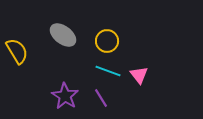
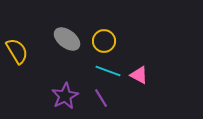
gray ellipse: moved 4 px right, 4 px down
yellow circle: moved 3 px left
pink triangle: rotated 24 degrees counterclockwise
purple star: rotated 12 degrees clockwise
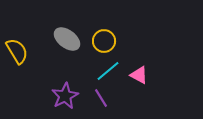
cyan line: rotated 60 degrees counterclockwise
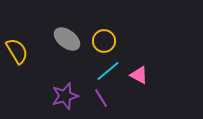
purple star: rotated 12 degrees clockwise
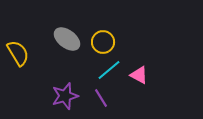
yellow circle: moved 1 px left, 1 px down
yellow semicircle: moved 1 px right, 2 px down
cyan line: moved 1 px right, 1 px up
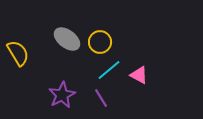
yellow circle: moved 3 px left
purple star: moved 3 px left, 1 px up; rotated 12 degrees counterclockwise
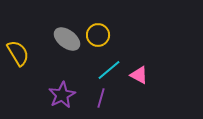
yellow circle: moved 2 px left, 7 px up
purple line: rotated 48 degrees clockwise
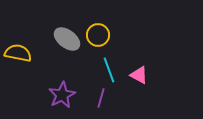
yellow semicircle: rotated 48 degrees counterclockwise
cyan line: rotated 70 degrees counterclockwise
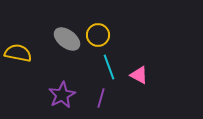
cyan line: moved 3 px up
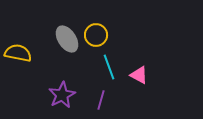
yellow circle: moved 2 px left
gray ellipse: rotated 20 degrees clockwise
purple line: moved 2 px down
